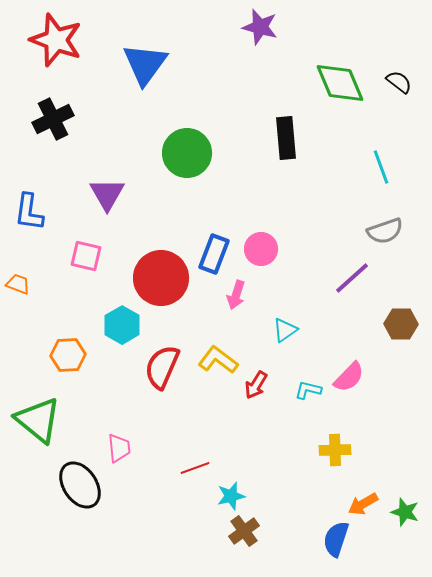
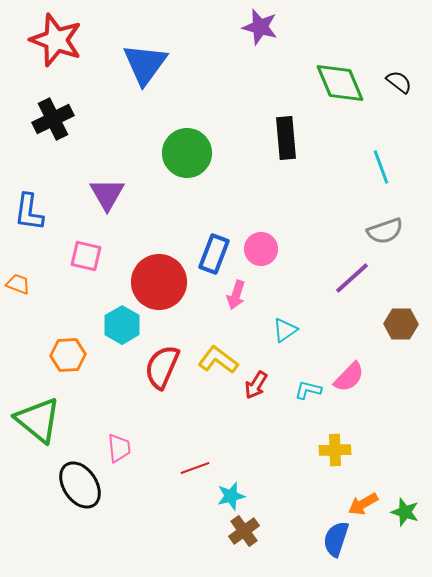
red circle: moved 2 px left, 4 px down
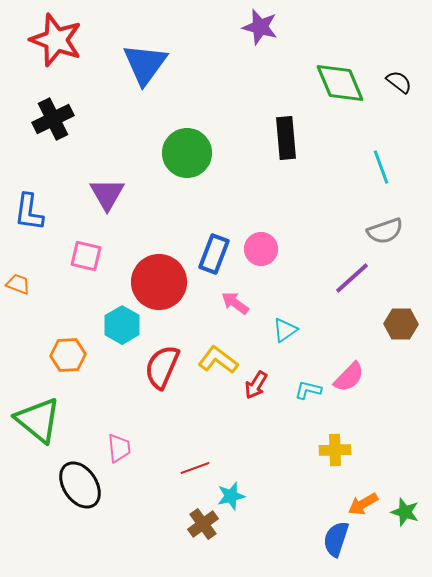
pink arrow: moved 1 px left, 8 px down; rotated 108 degrees clockwise
brown cross: moved 41 px left, 7 px up
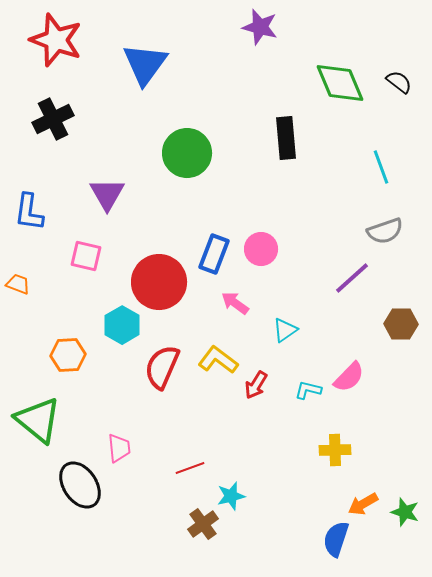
red line: moved 5 px left
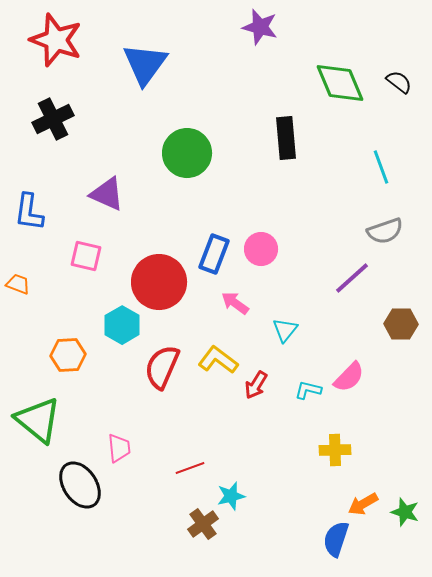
purple triangle: rotated 36 degrees counterclockwise
cyan triangle: rotated 16 degrees counterclockwise
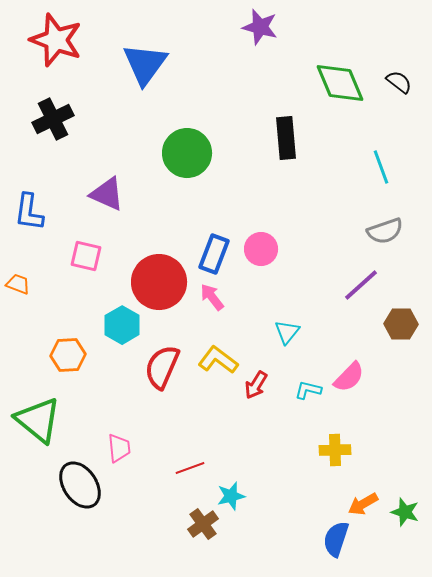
purple line: moved 9 px right, 7 px down
pink arrow: moved 23 px left, 6 px up; rotated 16 degrees clockwise
cyan triangle: moved 2 px right, 2 px down
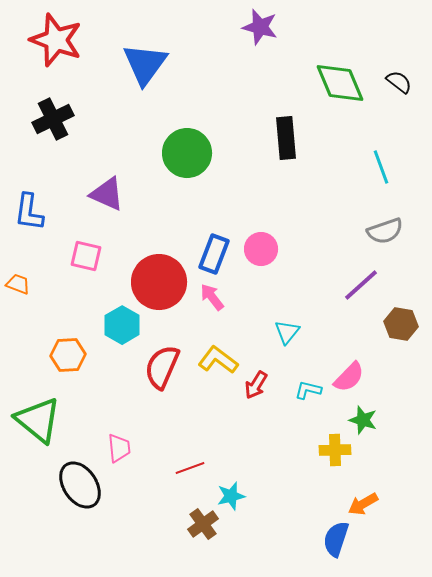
brown hexagon: rotated 8 degrees clockwise
green star: moved 42 px left, 92 px up
